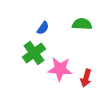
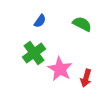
green semicircle: rotated 24 degrees clockwise
blue semicircle: moved 3 px left, 7 px up
pink star: rotated 25 degrees clockwise
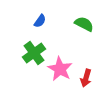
green semicircle: moved 2 px right
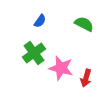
pink star: moved 1 px right, 1 px up; rotated 15 degrees counterclockwise
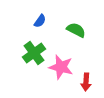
green semicircle: moved 8 px left, 6 px down
pink star: moved 1 px up
red arrow: moved 4 px down; rotated 12 degrees counterclockwise
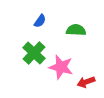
green semicircle: rotated 24 degrees counterclockwise
green cross: rotated 10 degrees counterclockwise
red arrow: rotated 66 degrees clockwise
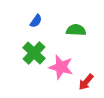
blue semicircle: moved 4 px left
red arrow: rotated 30 degrees counterclockwise
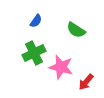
green semicircle: rotated 150 degrees counterclockwise
green cross: rotated 20 degrees clockwise
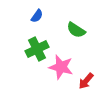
blue semicircle: moved 1 px right, 5 px up
green cross: moved 3 px right, 4 px up
red arrow: moved 1 px up
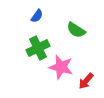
green cross: moved 1 px right, 1 px up
